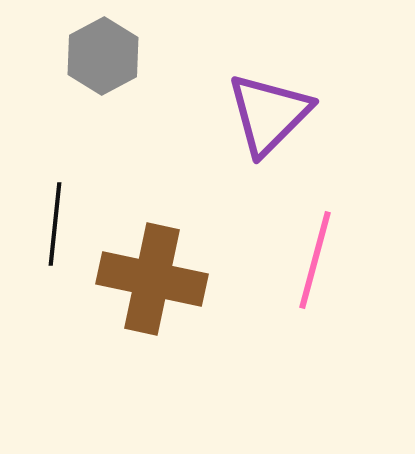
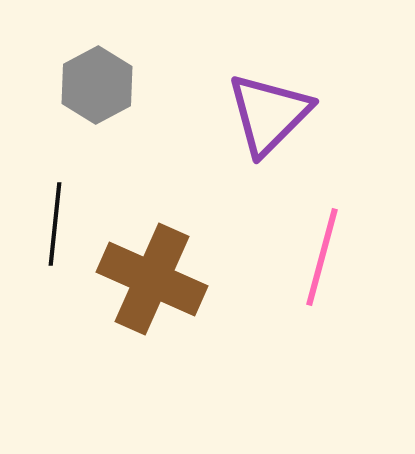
gray hexagon: moved 6 px left, 29 px down
pink line: moved 7 px right, 3 px up
brown cross: rotated 12 degrees clockwise
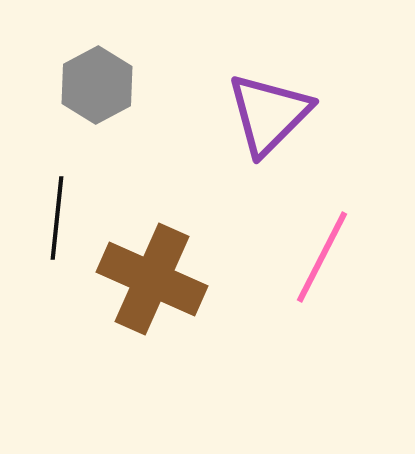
black line: moved 2 px right, 6 px up
pink line: rotated 12 degrees clockwise
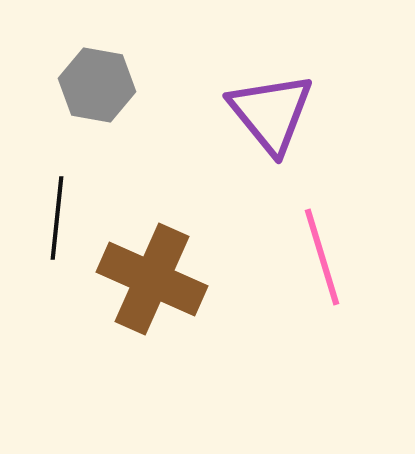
gray hexagon: rotated 22 degrees counterclockwise
purple triangle: moved 2 px right, 1 px up; rotated 24 degrees counterclockwise
pink line: rotated 44 degrees counterclockwise
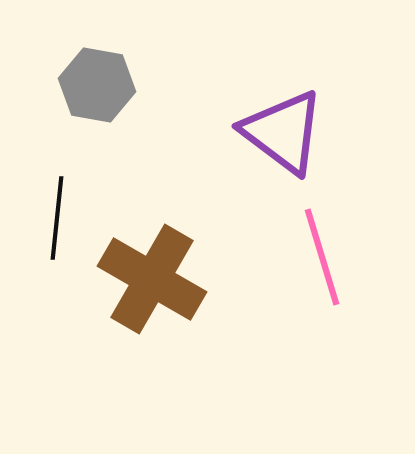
purple triangle: moved 12 px right, 19 px down; rotated 14 degrees counterclockwise
brown cross: rotated 6 degrees clockwise
